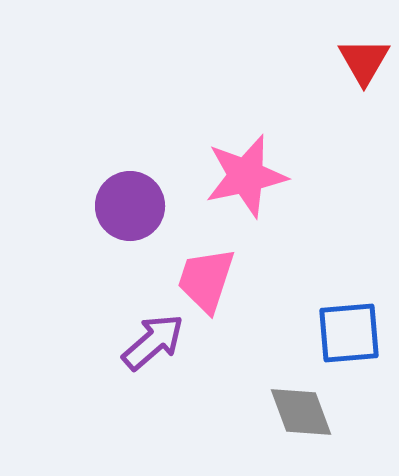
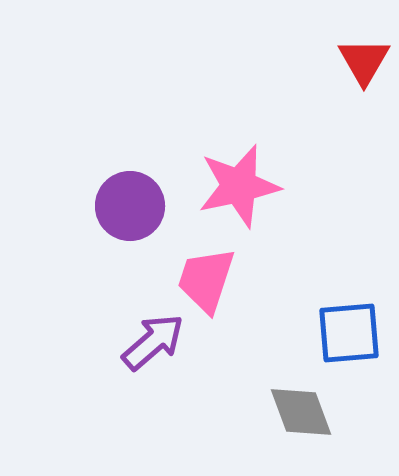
pink star: moved 7 px left, 10 px down
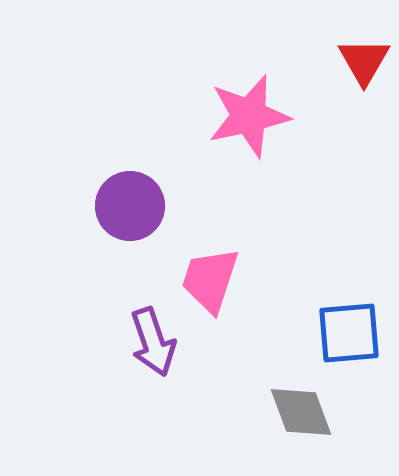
pink star: moved 10 px right, 70 px up
pink trapezoid: moved 4 px right
purple arrow: rotated 112 degrees clockwise
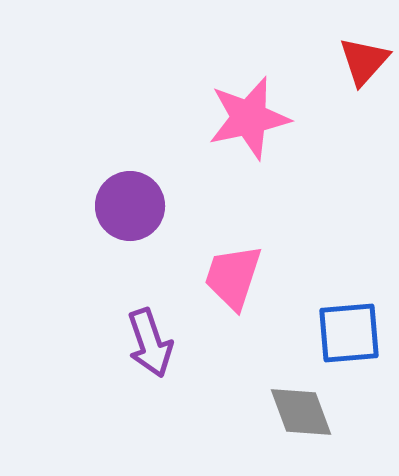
red triangle: rotated 12 degrees clockwise
pink star: moved 2 px down
pink trapezoid: moved 23 px right, 3 px up
purple arrow: moved 3 px left, 1 px down
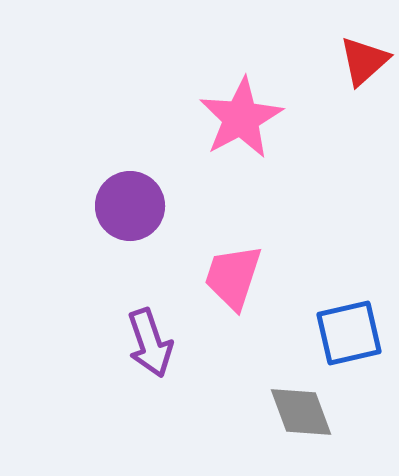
red triangle: rotated 6 degrees clockwise
pink star: moved 8 px left; rotated 16 degrees counterclockwise
blue square: rotated 8 degrees counterclockwise
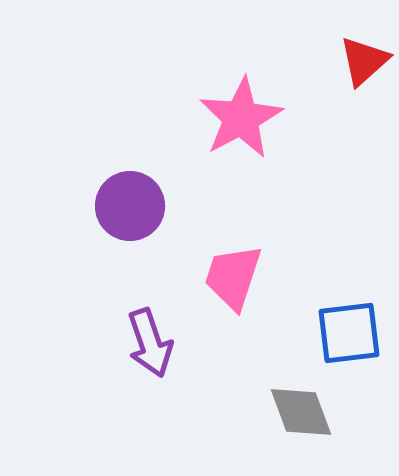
blue square: rotated 6 degrees clockwise
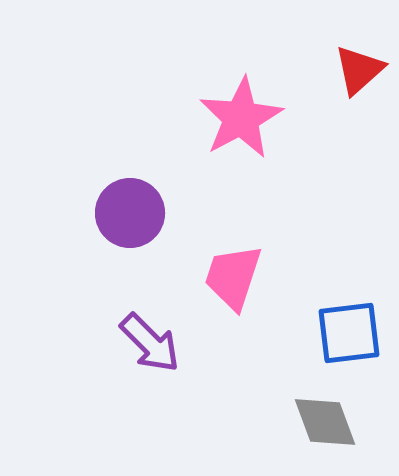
red triangle: moved 5 px left, 9 px down
purple circle: moved 7 px down
purple arrow: rotated 26 degrees counterclockwise
gray diamond: moved 24 px right, 10 px down
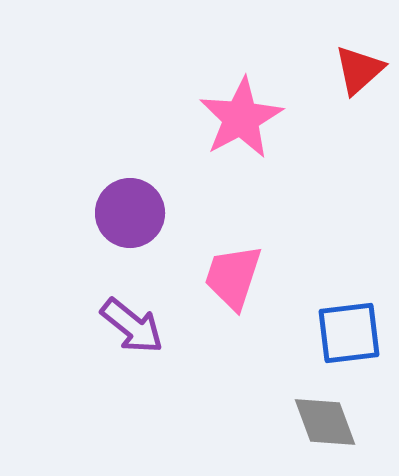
purple arrow: moved 18 px left, 17 px up; rotated 6 degrees counterclockwise
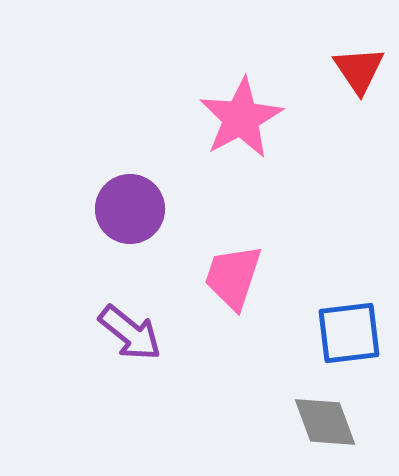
red triangle: rotated 22 degrees counterclockwise
purple circle: moved 4 px up
purple arrow: moved 2 px left, 7 px down
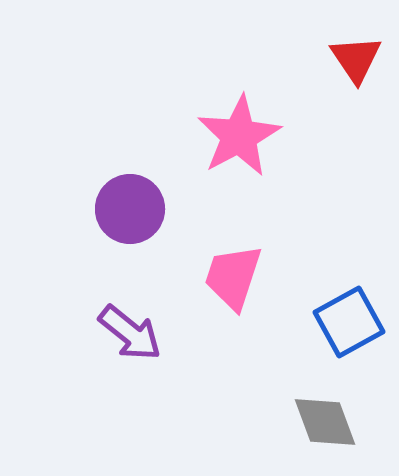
red triangle: moved 3 px left, 11 px up
pink star: moved 2 px left, 18 px down
blue square: moved 11 px up; rotated 22 degrees counterclockwise
